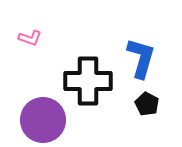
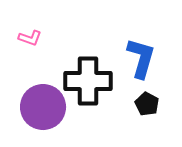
purple circle: moved 13 px up
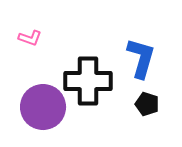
black pentagon: rotated 10 degrees counterclockwise
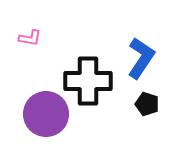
pink L-shape: rotated 10 degrees counterclockwise
blue L-shape: rotated 18 degrees clockwise
purple circle: moved 3 px right, 7 px down
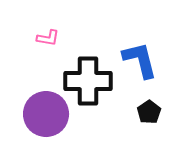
pink L-shape: moved 18 px right
blue L-shape: moved 1 px left, 2 px down; rotated 48 degrees counterclockwise
black pentagon: moved 2 px right, 8 px down; rotated 20 degrees clockwise
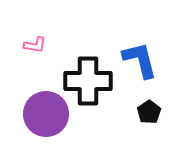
pink L-shape: moved 13 px left, 7 px down
